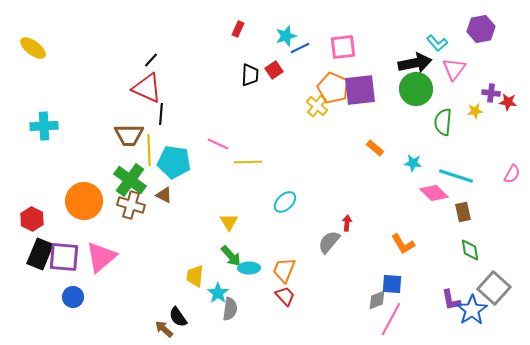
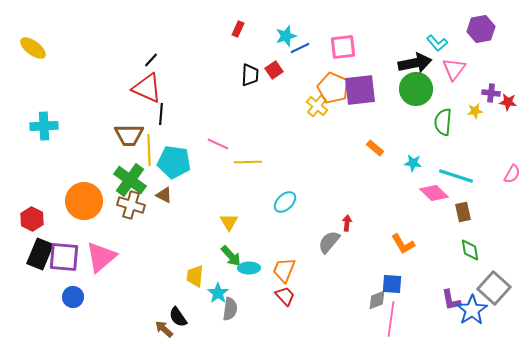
pink line at (391, 319): rotated 20 degrees counterclockwise
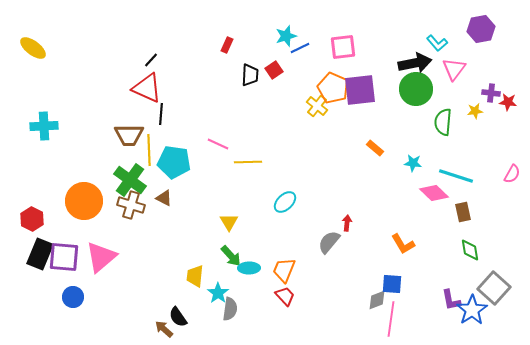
red rectangle at (238, 29): moved 11 px left, 16 px down
brown triangle at (164, 195): moved 3 px down
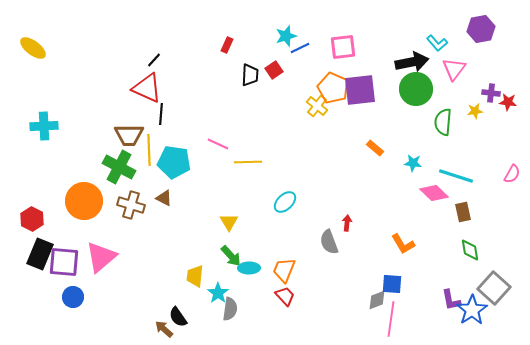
black line at (151, 60): moved 3 px right
black arrow at (415, 63): moved 3 px left, 1 px up
green cross at (130, 180): moved 11 px left, 13 px up; rotated 8 degrees counterclockwise
gray semicircle at (329, 242): rotated 60 degrees counterclockwise
purple square at (64, 257): moved 5 px down
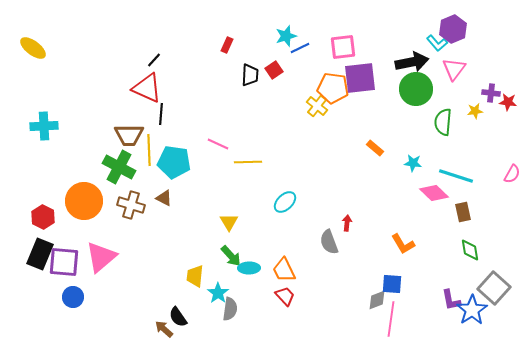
purple hexagon at (481, 29): moved 28 px left; rotated 12 degrees counterclockwise
orange pentagon at (333, 88): rotated 16 degrees counterclockwise
purple square at (360, 90): moved 12 px up
red hexagon at (32, 219): moved 11 px right, 2 px up
orange trapezoid at (284, 270): rotated 48 degrees counterclockwise
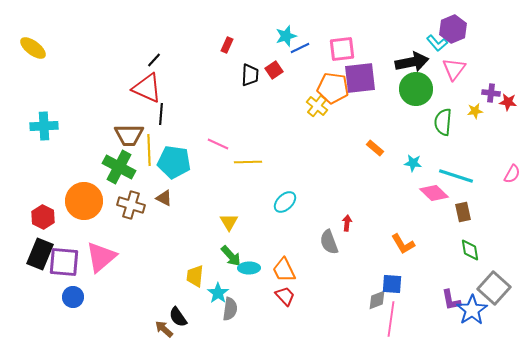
pink square at (343, 47): moved 1 px left, 2 px down
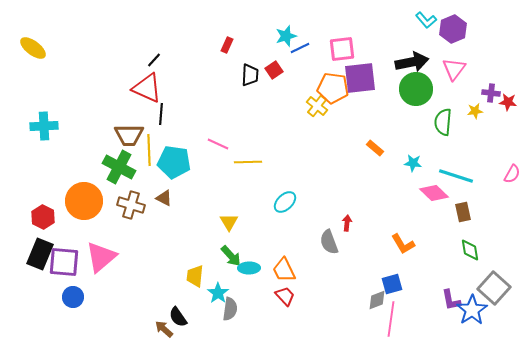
cyan L-shape at (437, 43): moved 11 px left, 23 px up
blue square at (392, 284): rotated 20 degrees counterclockwise
